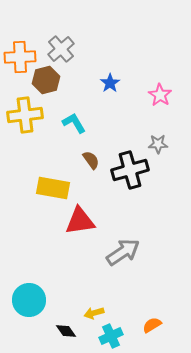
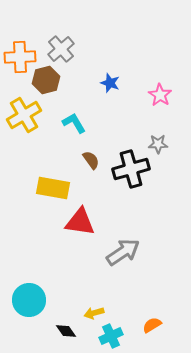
blue star: rotated 18 degrees counterclockwise
yellow cross: moved 1 px left; rotated 24 degrees counterclockwise
black cross: moved 1 px right, 1 px up
red triangle: moved 1 px down; rotated 16 degrees clockwise
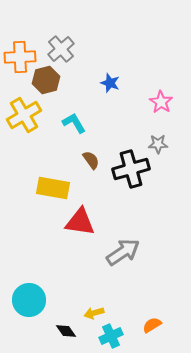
pink star: moved 1 px right, 7 px down
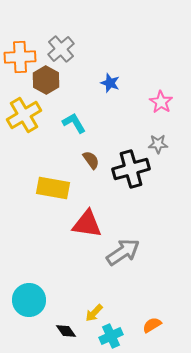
brown hexagon: rotated 16 degrees counterclockwise
red triangle: moved 7 px right, 2 px down
yellow arrow: rotated 30 degrees counterclockwise
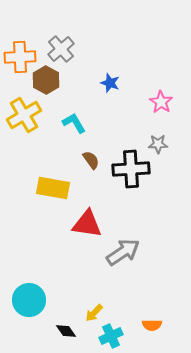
black cross: rotated 12 degrees clockwise
orange semicircle: rotated 150 degrees counterclockwise
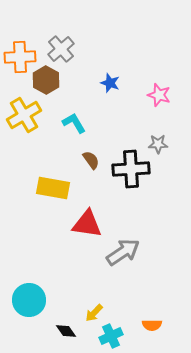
pink star: moved 2 px left, 7 px up; rotated 15 degrees counterclockwise
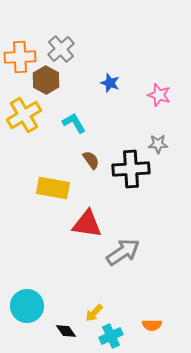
cyan circle: moved 2 px left, 6 px down
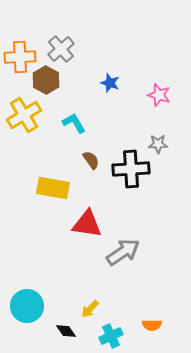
yellow arrow: moved 4 px left, 4 px up
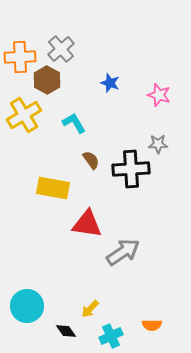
brown hexagon: moved 1 px right
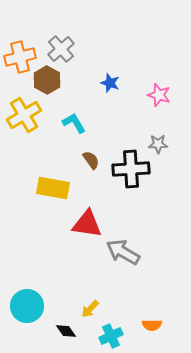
orange cross: rotated 12 degrees counterclockwise
gray arrow: rotated 116 degrees counterclockwise
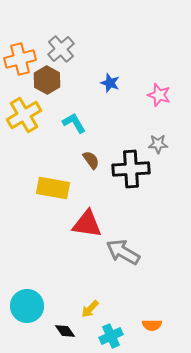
orange cross: moved 2 px down
black diamond: moved 1 px left
